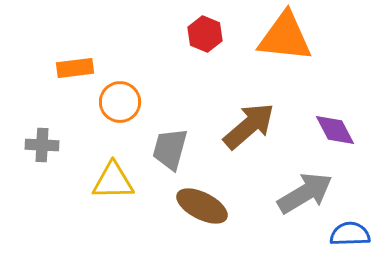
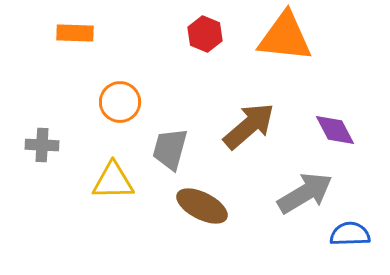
orange rectangle: moved 35 px up; rotated 9 degrees clockwise
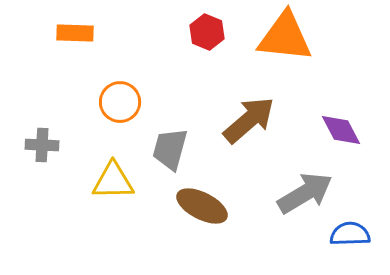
red hexagon: moved 2 px right, 2 px up
brown arrow: moved 6 px up
purple diamond: moved 6 px right
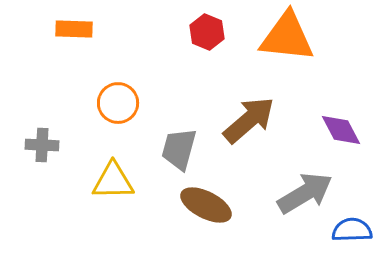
orange rectangle: moved 1 px left, 4 px up
orange triangle: moved 2 px right
orange circle: moved 2 px left, 1 px down
gray trapezoid: moved 9 px right
brown ellipse: moved 4 px right, 1 px up
blue semicircle: moved 2 px right, 4 px up
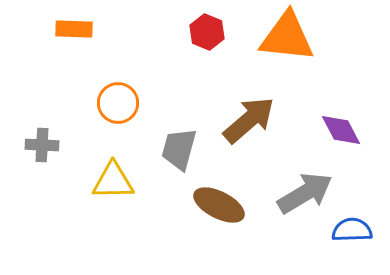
brown ellipse: moved 13 px right
